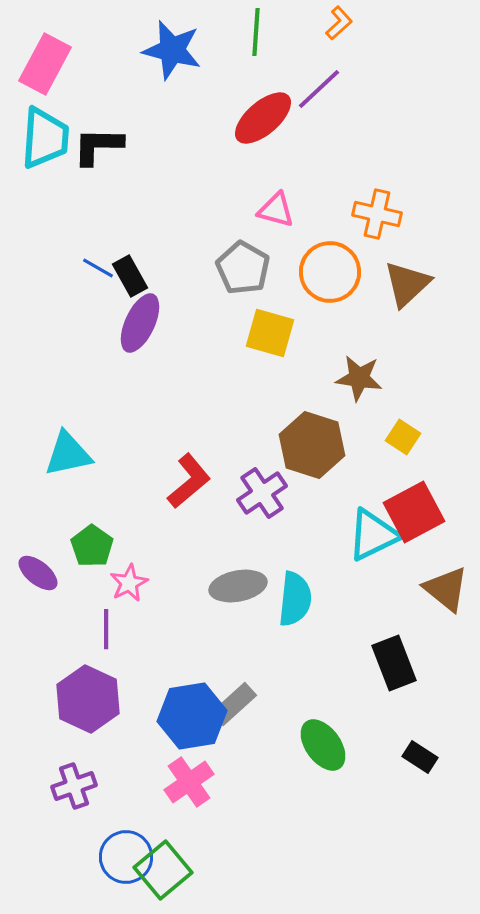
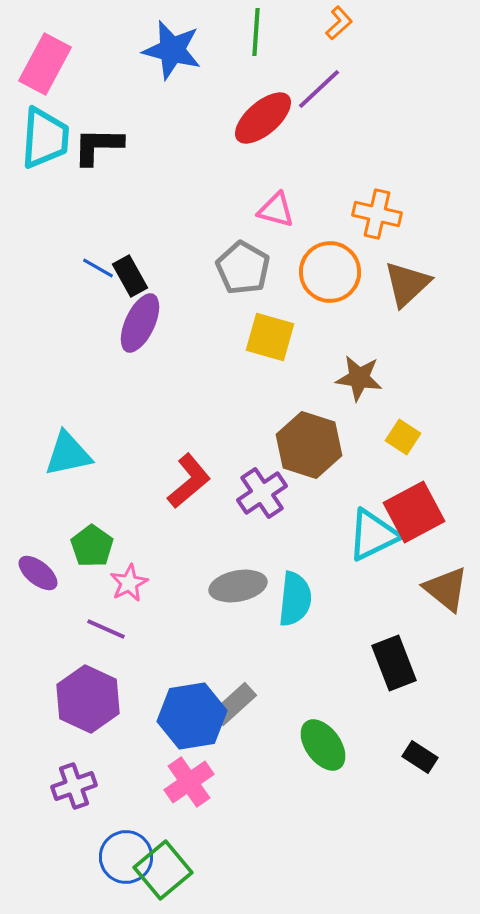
yellow square at (270, 333): moved 4 px down
brown hexagon at (312, 445): moved 3 px left
purple line at (106, 629): rotated 66 degrees counterclockwise
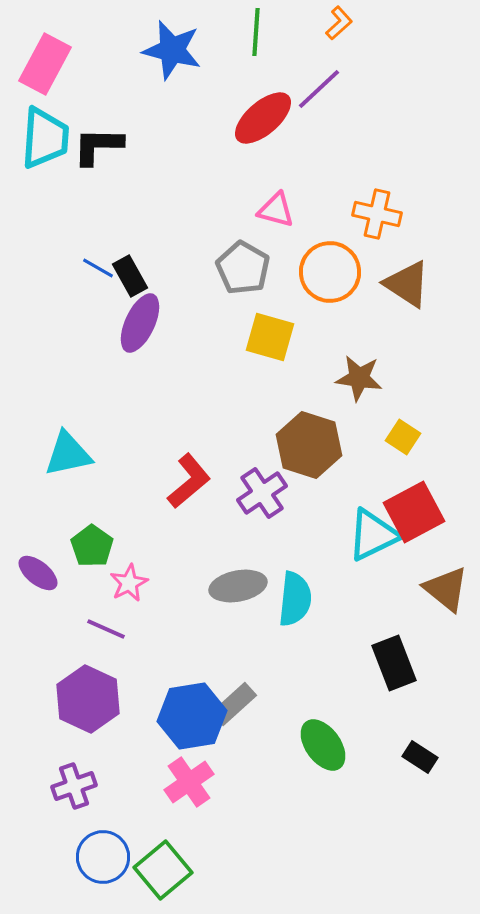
brown triangle at (407, 284): rotated 44 degrees counterclockwise
blue circle at (126, 857): moved 23 px left
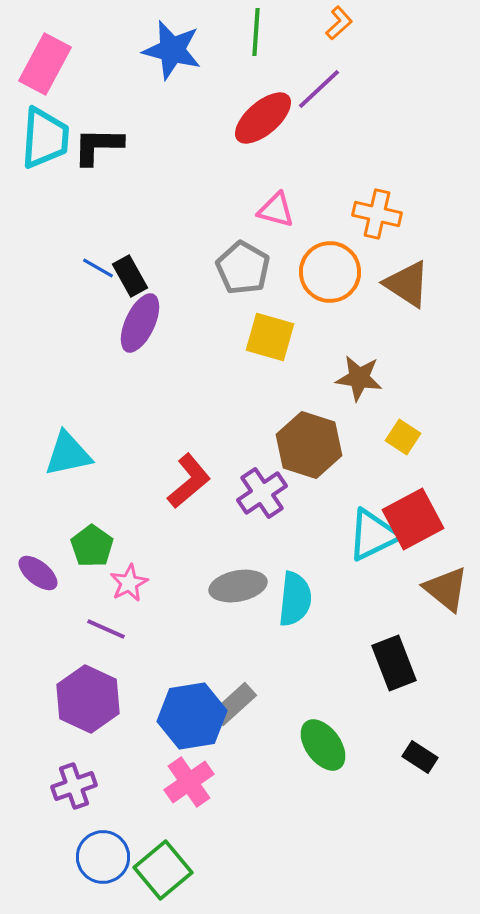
red square at (414, 512): moved 1 px left, 7 px down
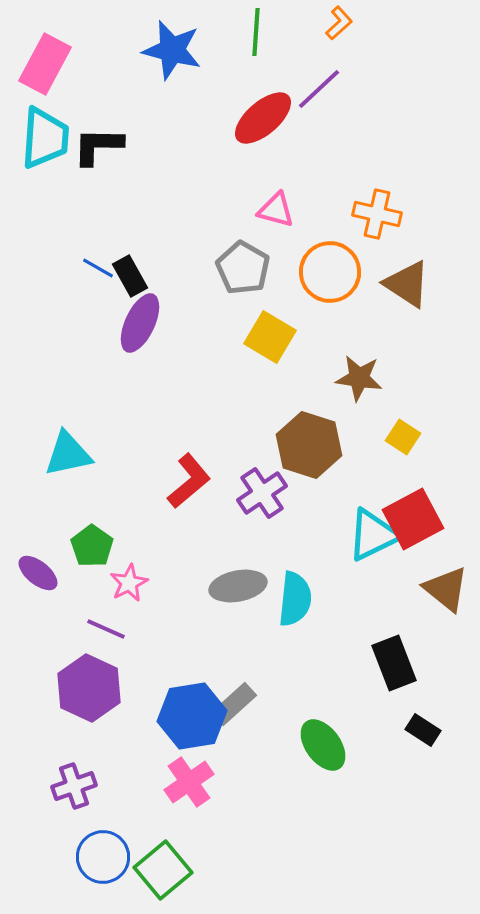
yellow square at (270, 337): rotated 15 degrees clockwise
purple hexagon at (88, 699): moved 1 px right, 11 px up
black rectangle at (420, 757): moved 3 px right, 27 px up
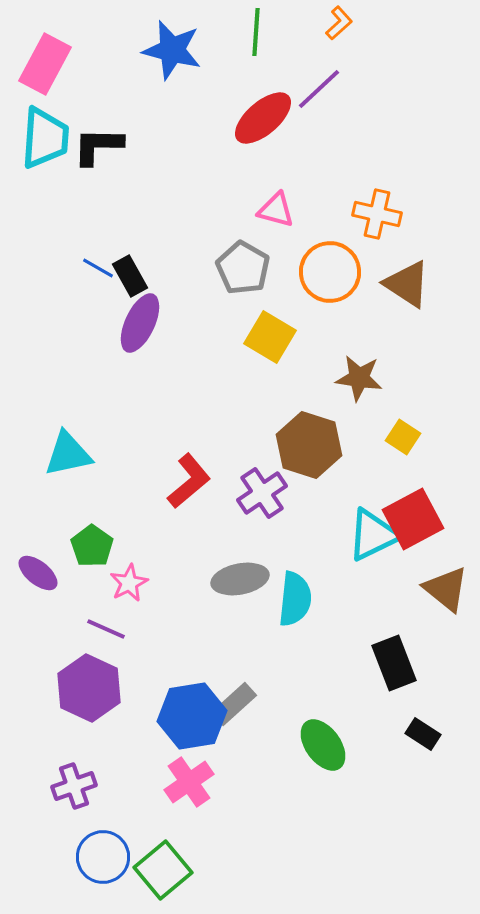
gray ellipse at (238, 586): moved 2 px right, 7 px up
black rectangle at (423, 730): moved 4 px down
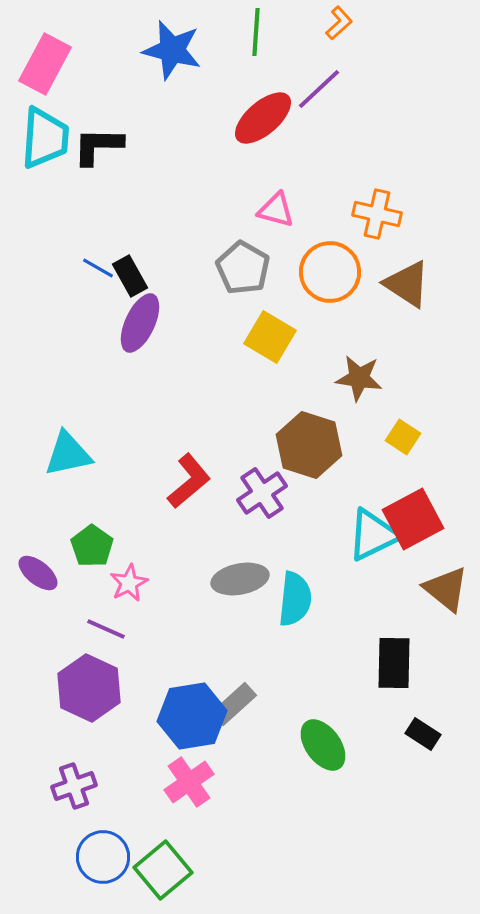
black rectangle at (394, 663): rotated 22 degrees clockwise
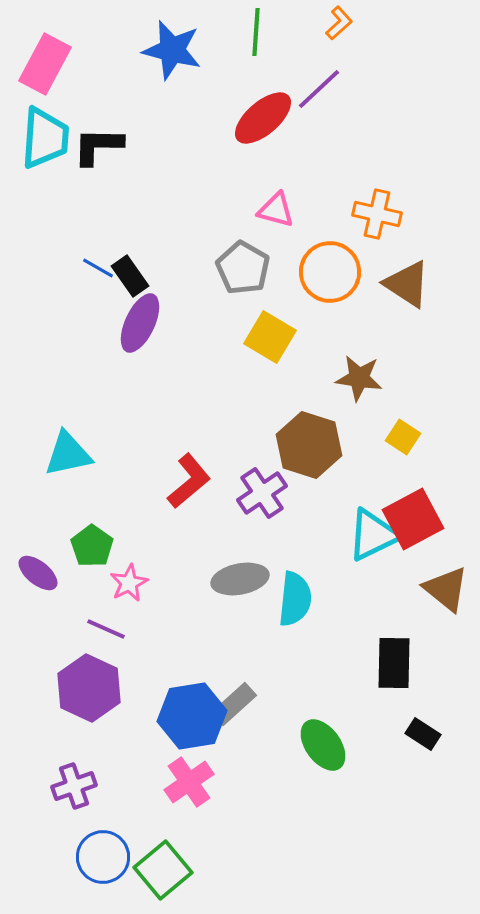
black rectangle at (130, 276): rotated 6 degrees counterclockwise
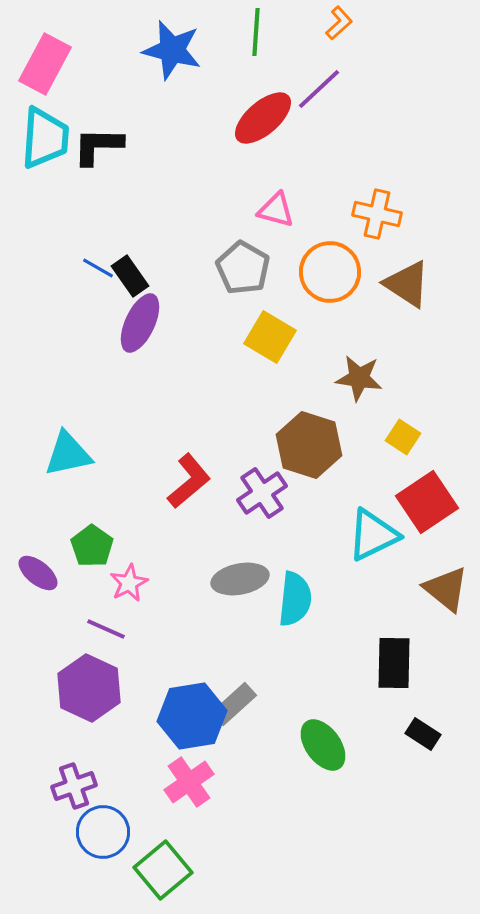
red square at (413, 519): moved 14 px right, 17 px up; rotated 6 degrees counterclockwise
blue circle at (103, 857): moved 25 px up
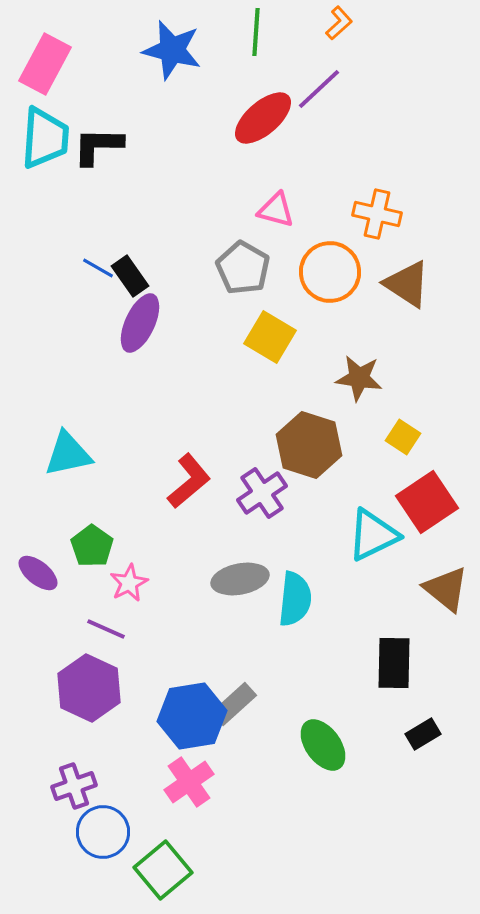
black rectangle at (423, 734): rotated 64 degrees counterclockwise
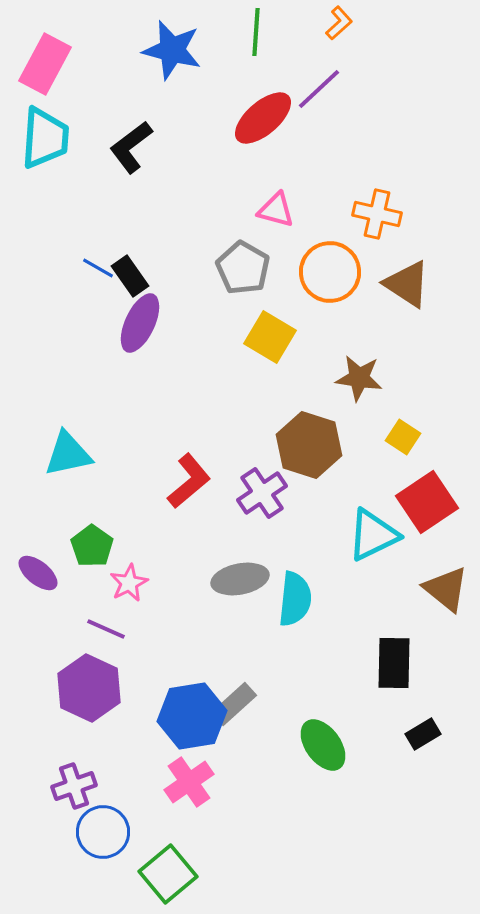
black L-shape at (98, 146): moved 33 px right, 1 px down; rotated 38 degrees counterclockwise
green square at (163, 870): moved 5 px right, 4 px down
